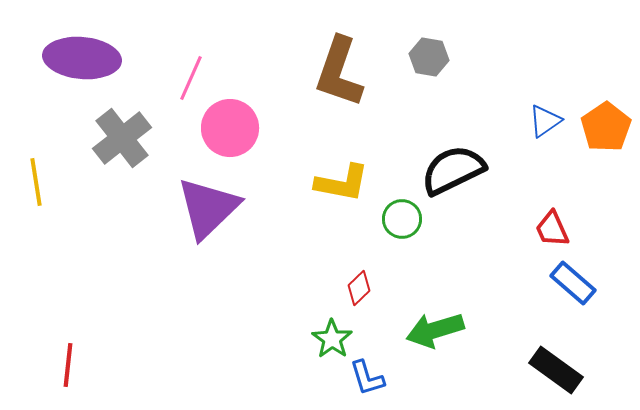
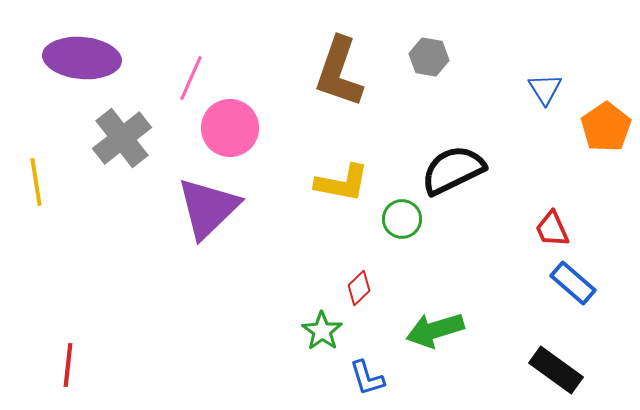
blue triangle: moved 32 px up; rotated 27 degrees counterclockwise
green star: moved 10 px left, 8 px up
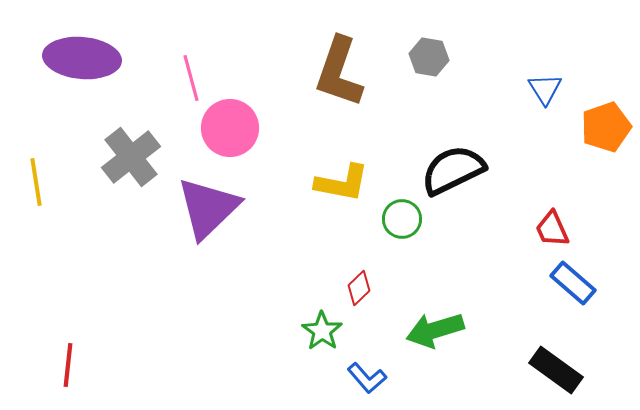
pink line: rotated 39 degrees counterclockwise
orange pentagon: rotated 15 degrees clockwise
gray cross: moved 9 px right, 19 px down
blue L-shape: rotated 24 degrees counterclockwise
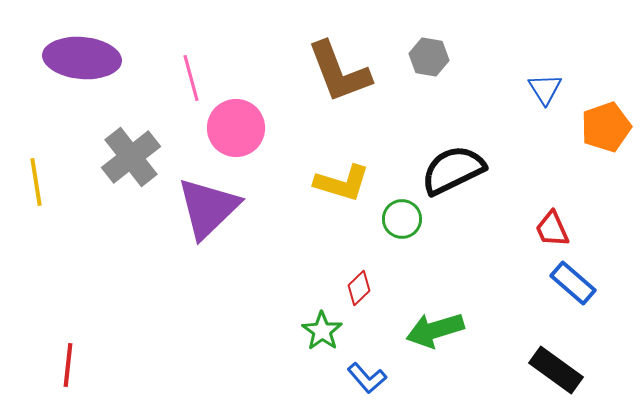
brown L-shape: rotated 40 degrees counterclockwise
pink circle: moved 6 px right
yellow L-shape: rotated 6 degrees clockwise
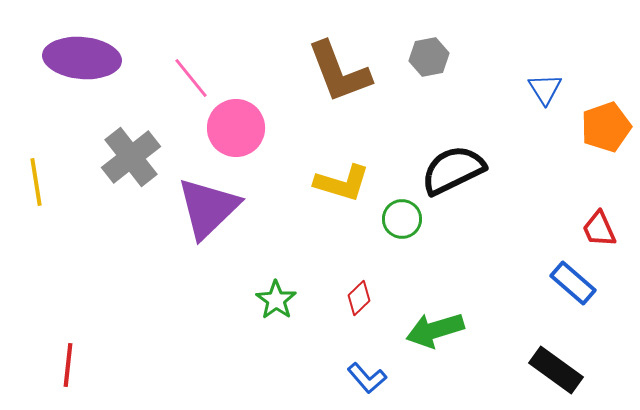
gray hexagon: rotated 21 degrees counterclockwise
pink line: rotated 24 degrees counterclockwise
red trapezoid: moved 47 px right
red diamond: moved 10 px down
green star: moved 46 px left, 31 px up
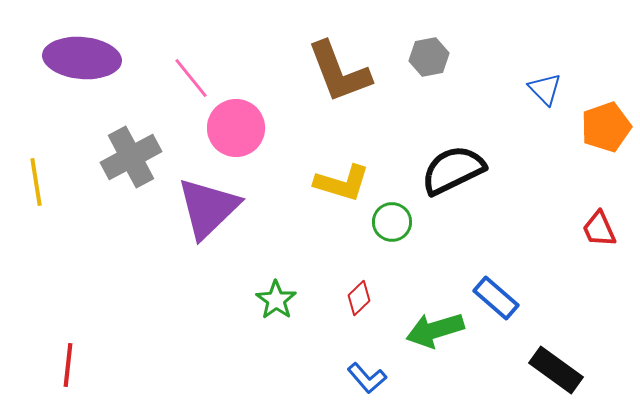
blue triangle: rotated 12 degrees counterclockwise
gray cross: rotated 10 degrees clockwise
green circle: moved 10 px left, 3 px down
blue rectangle: moved 77 px left, 15 px down
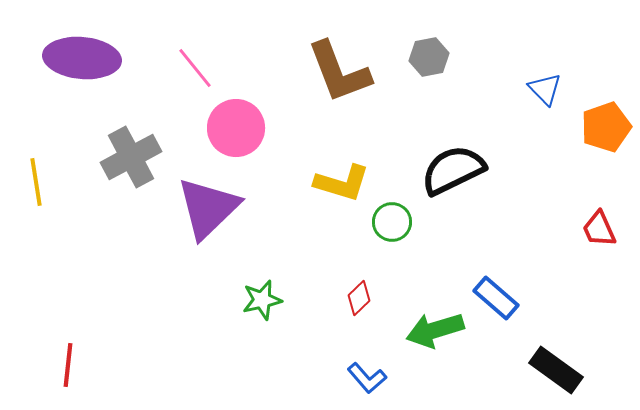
pink line: moved 4 px right, 10 px up
green star: moved 14 px left; rotated 24 degrees clockwise
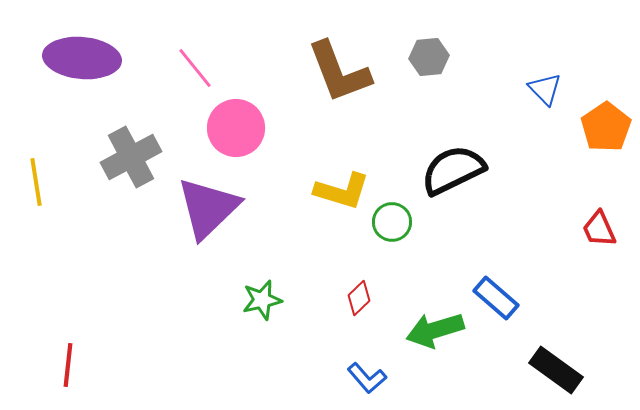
gray hexagon: rotated 6 degrees clockwise
orange pentagon: rotated 15 degrees counterclockwise
yellow L-shape: moved 8 px down
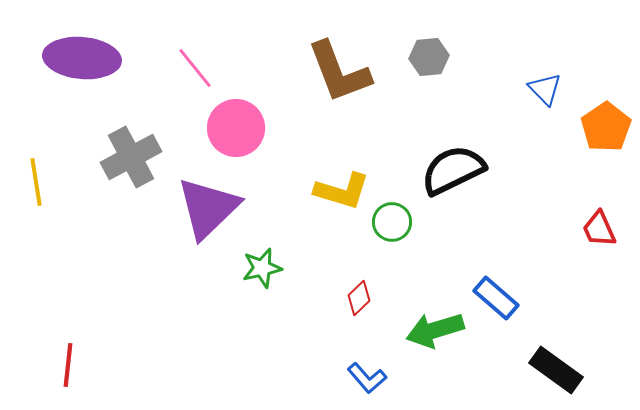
green star: moved 32 px up
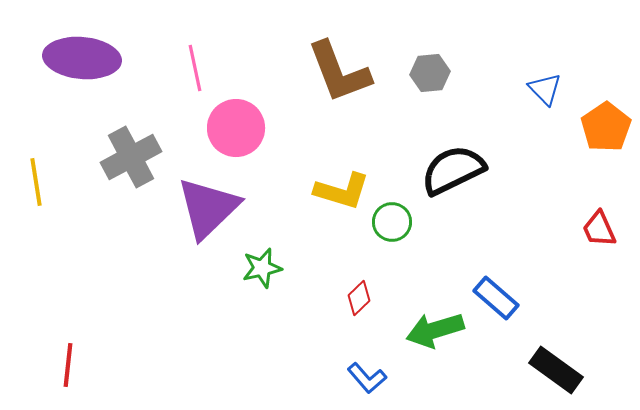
gray hexagon: moved 1 px right, 16 px down
pink line: rotated 27 degrees clockwise
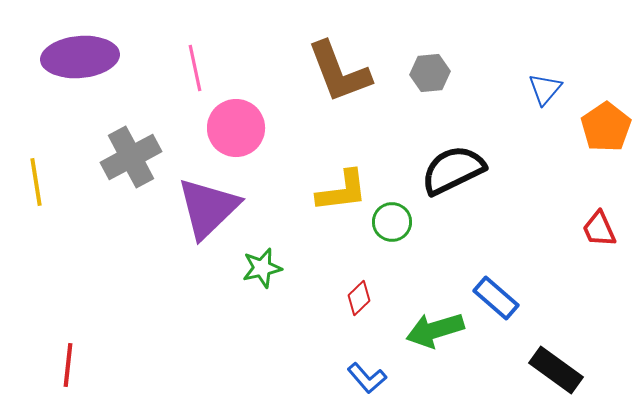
purple ellipse: moved 2 px left, 1 px up; rotated 10 degrees counterclockwise
blue triangle: rotated 24 degrees clockwise
yellow L-shape: rotated 24 degrees counterclockwise
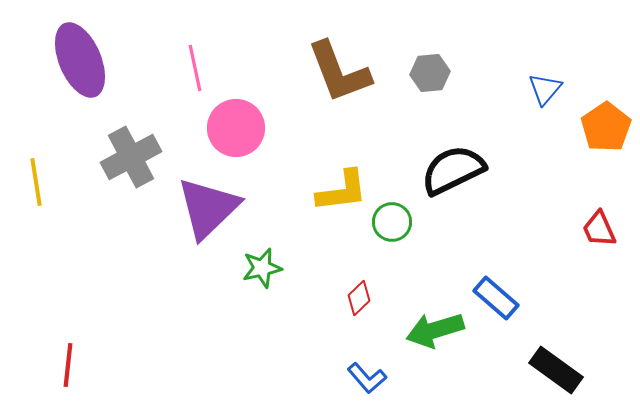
purple ellipse: moved 3 px down; rotated 72 degrees clockwise
